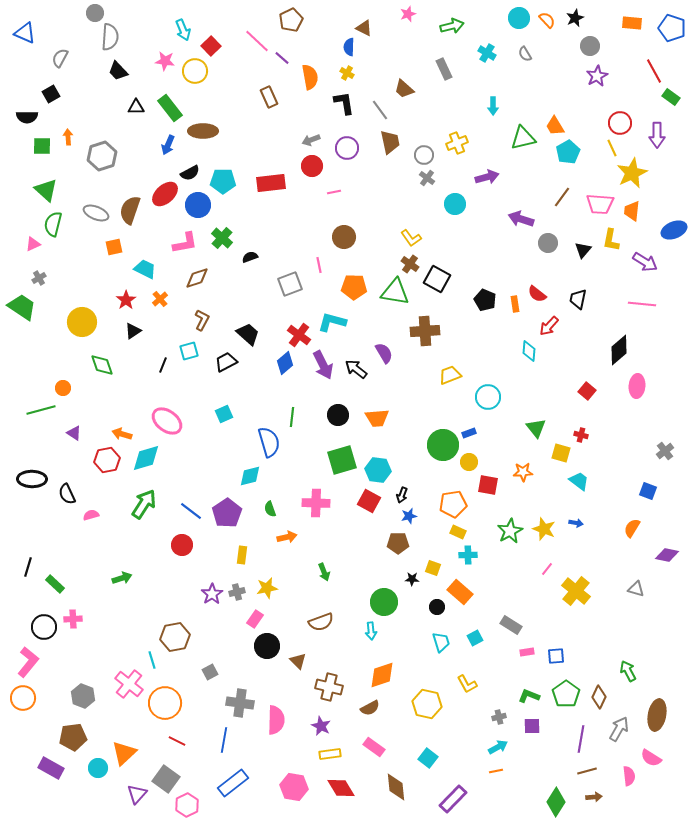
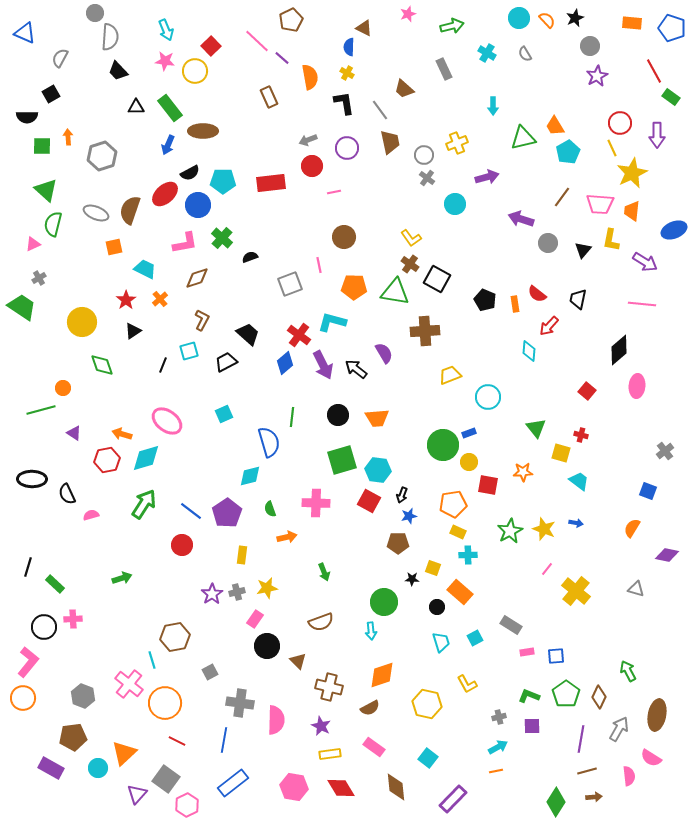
cyan arrow at (183, 30): moved 17 px left
gray arrow at (311, 140): moved 3 px left
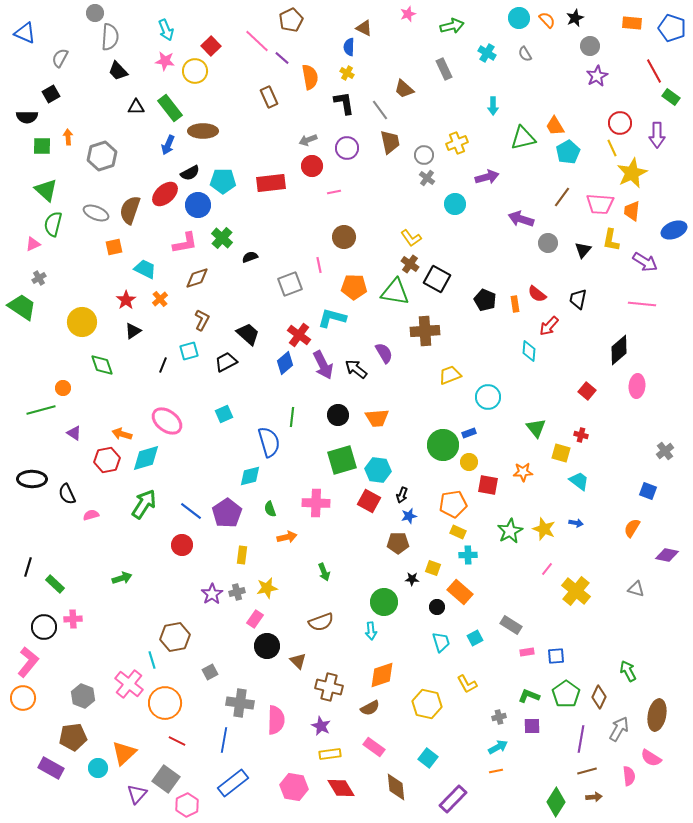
cyan L-shape at (332, 322): moved 4 px up
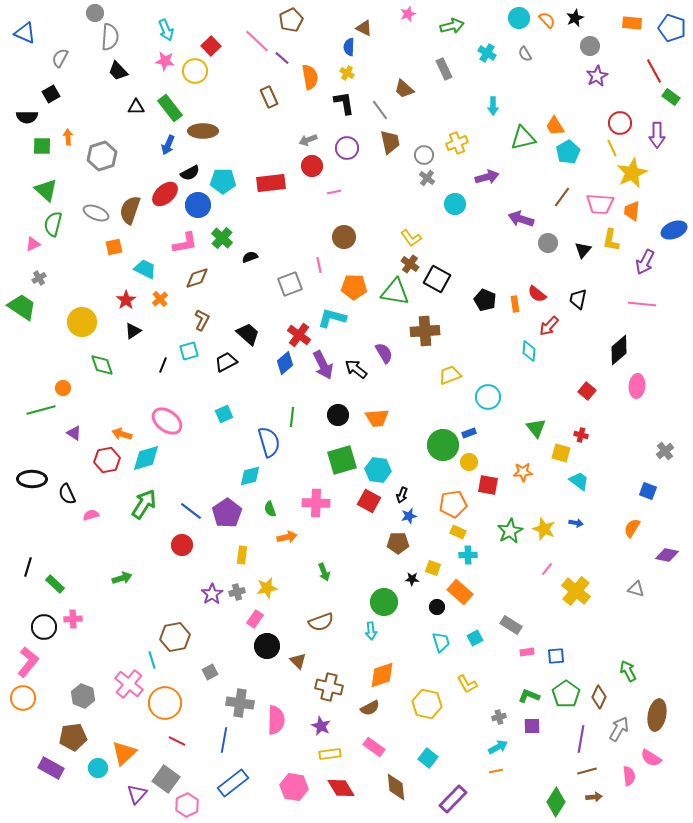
purple arrow at (645, 262): rotated 85 degrees clockwise
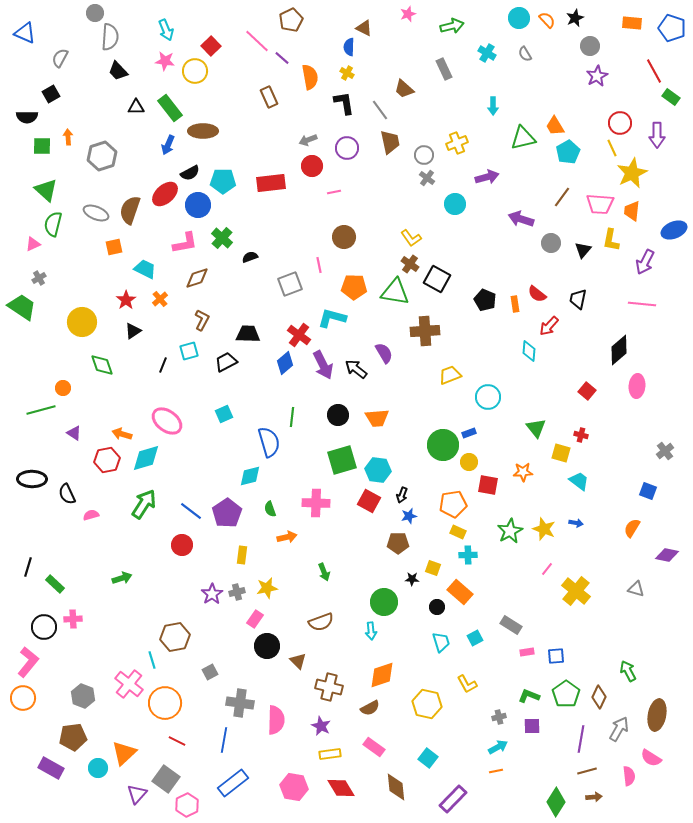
gray circle at (548, 243): moved 3 px right
black trapezoid at (248, 334): rotated 40 degrees counterclockwise
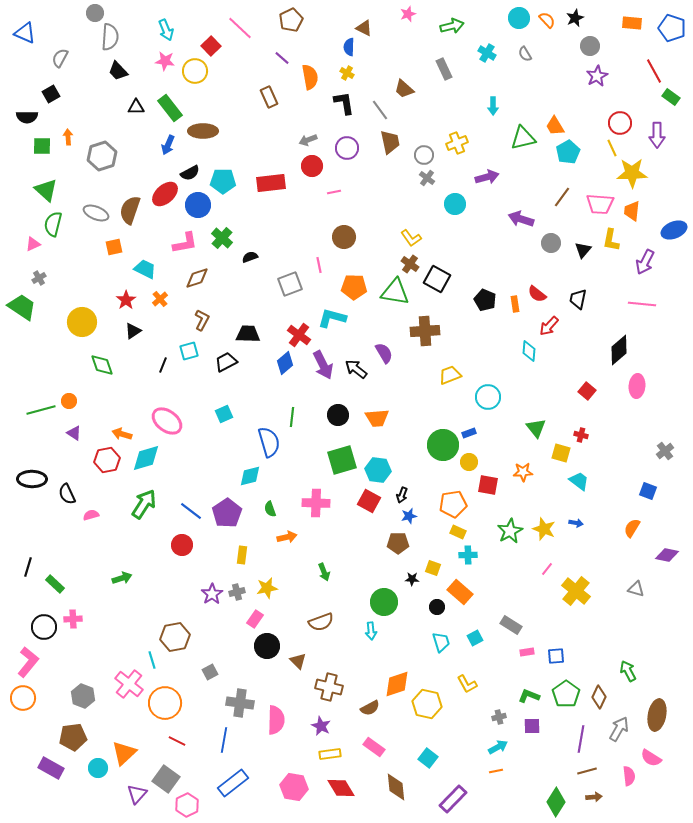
pink line at (257, 41): moved 17 px left, 13 px up
yellow star at (632, 173): rotated 24 degrees clockwise
orange circle at (63, 388): moved 6 px right, 13 px down
orange diamond at (382, 675): moved 15 px right, 9 px down
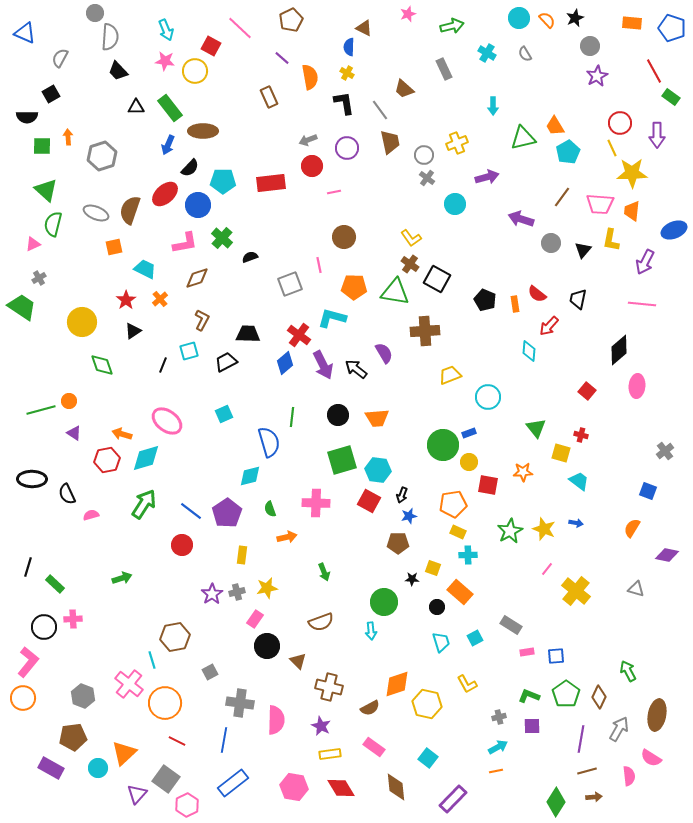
red square at (211, 46): rotated 18 degrees counterclockwise
black semicircle at (190, 173): moved 5 px up; rotated 18 degrees counterclockwise
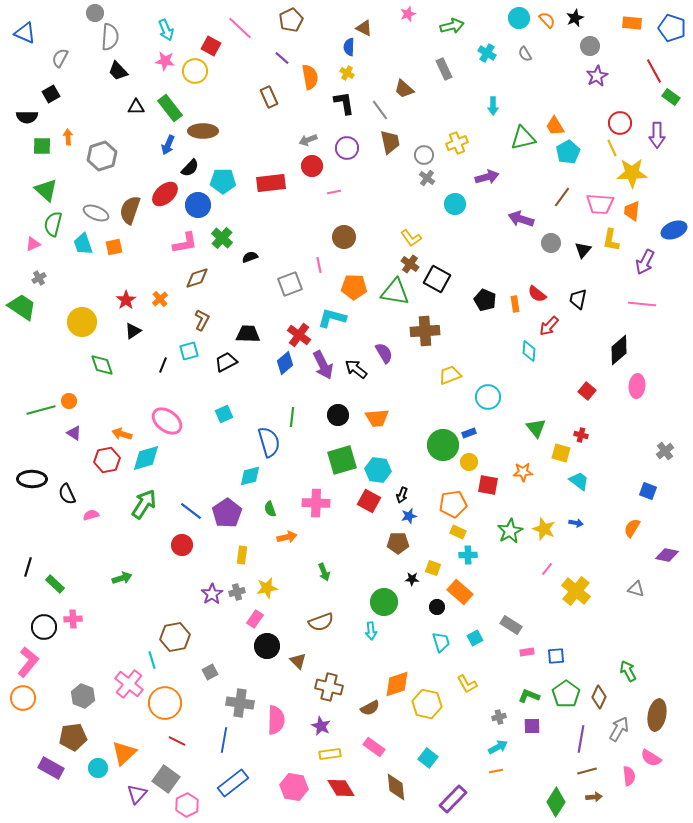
cyan trapezoid at (145, 269): moved 62 px left, 25 px up; rotated 135 degrees counterclockwise
